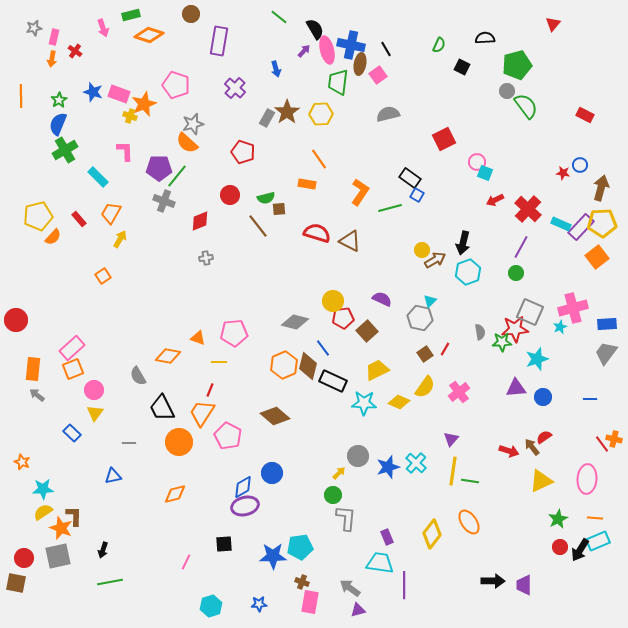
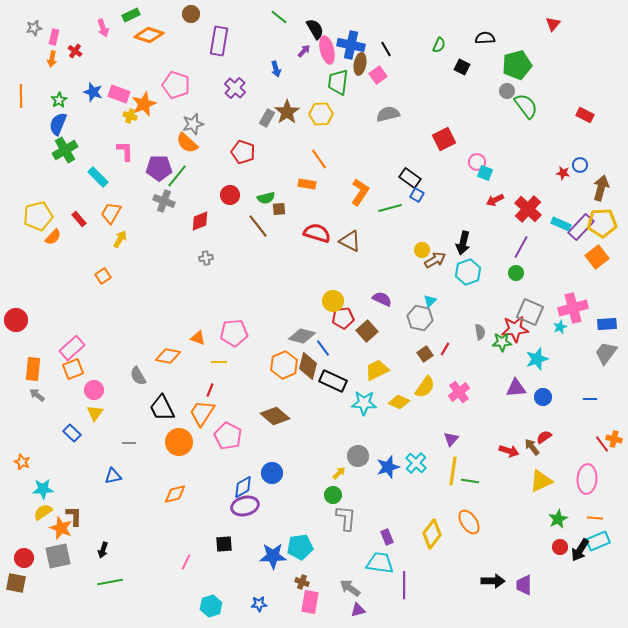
green rectangle at (131, 15): rotated 12 degrees counterclockwise
gray diamond at (295, 322): moved 7 px right, 14 px down
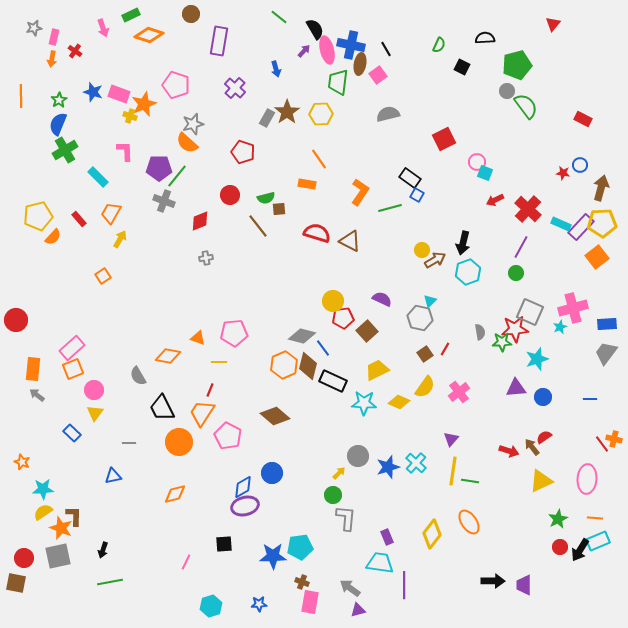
red rectangle at (585, 115): moved 2 px left, 4 px down
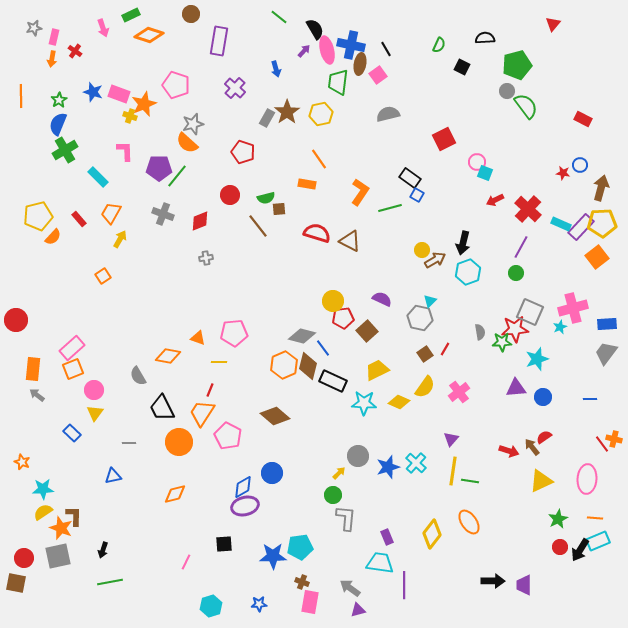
yellow hexagon at (321, 114): rotated 10 degrees counterclockwise
gray cross at (164, 201): moved 1 px left, 13 px down
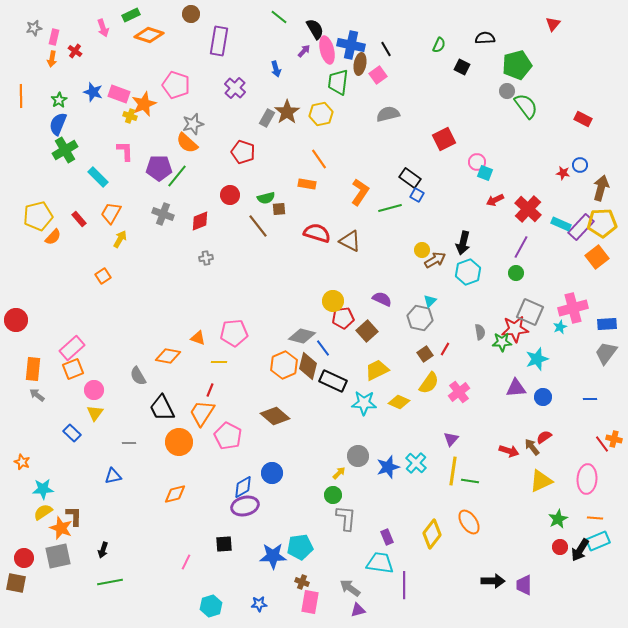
yellow semicircle at (425, 387): moved 4 px right, 4 px up
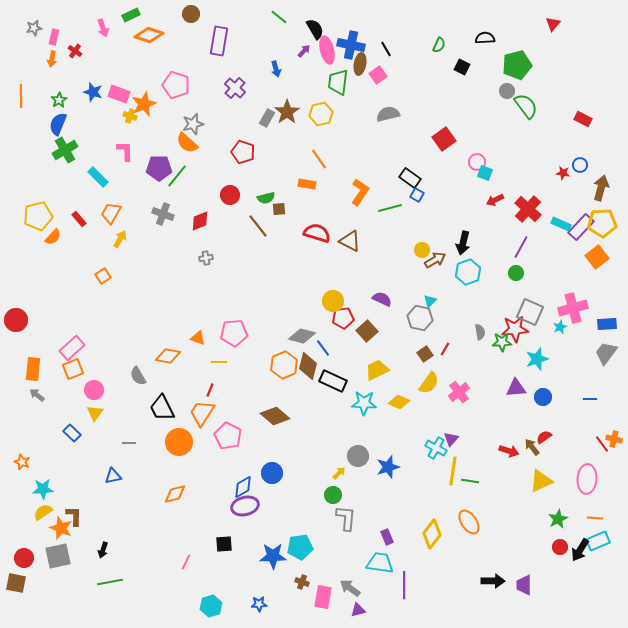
red square at (444, 139): rotated 10 degrees counterclockwise
cyan cross at (416, 463): moved 20 px right, 15 px up; rotated 15 degrees counterclockwise
pink rectangle at (310, 602): moved 13 px right, 5 px up
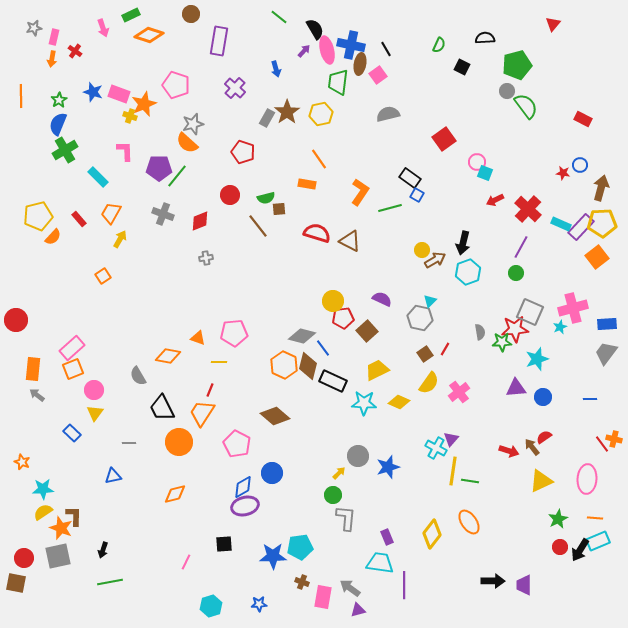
orange hexagon at (284, 365): rotated 12 degrees counterclockwise
pink pentagon at (228, 436): moved 9 px right, 8 px down
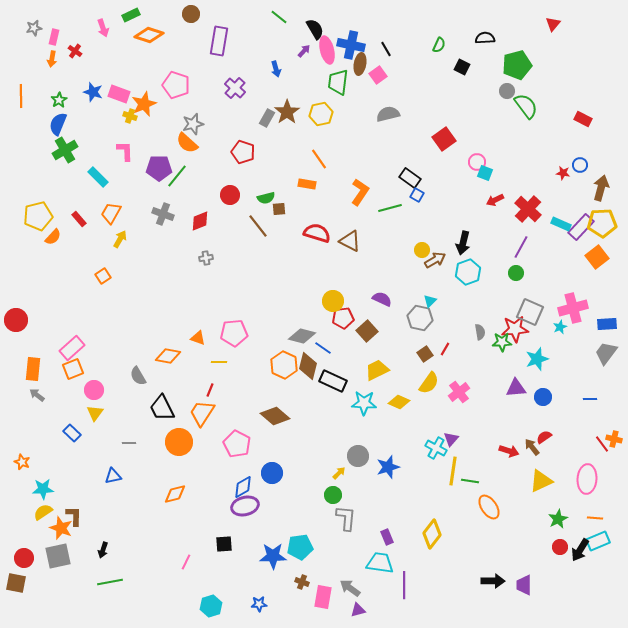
blue line at (323, 348): rotated 18 degrees counterclockwise
orange ellipse at (469, 522): moved 20 px right, 15 px up
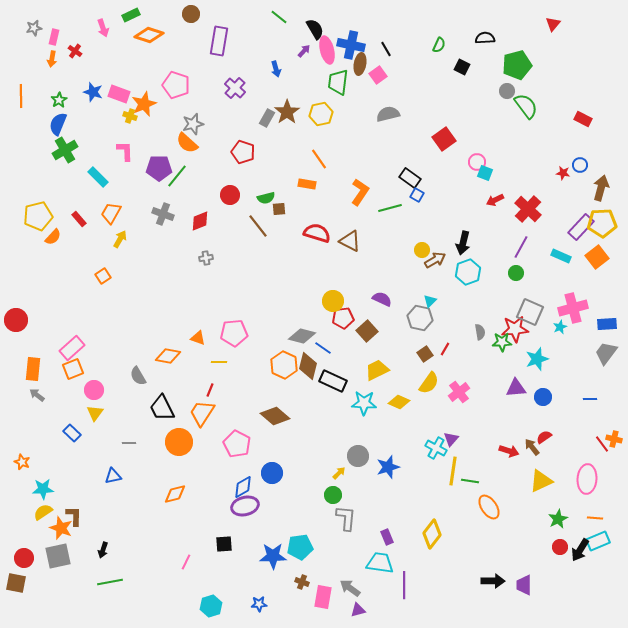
cyan rectangle at (561, 224): moved 32 px down
